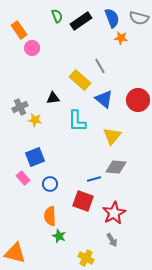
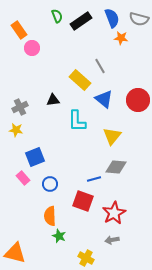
gray semicircle: moved 1 px down
black triangle: moved 2 px down
yellow star: moved 19 px left, 10 px down
gray arrow: rotated 112 degrees clockwise
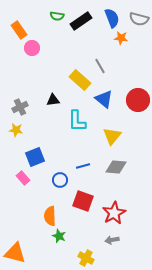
green semicircle: rotated 120 degrees clockwise
blue line: moved 11 px left, 13 px up
blue circle: moved 10 px right, 4 px up
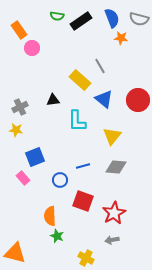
green star: moved 2 px left
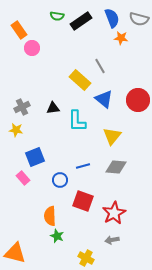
black triangle: moved 8 px down
gray cross: moved 2 px right
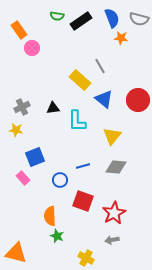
orange triangle: moved 1 px right
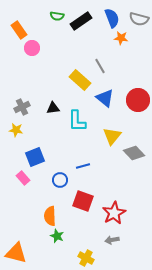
blue triangle: moved 1 px right, 1 px up
gray diamond: moved 18 px right, 14 px up; rotated 40 degrees clockwise
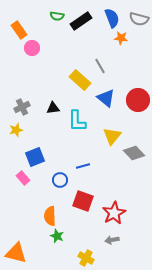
blue triangle: moved 1 px right
yellow star: rotated 24 degrees counterclockwise
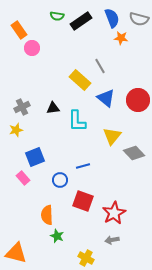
orange semicircle: moved 3 px left, 1 px up
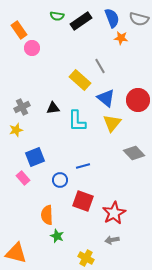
yellow triangle: moved 13 px up
